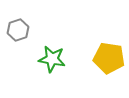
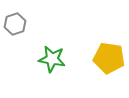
gray hexagon: moved 3 px left, 6 px up
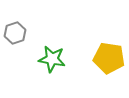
gray hexagon: moved 9 px down
